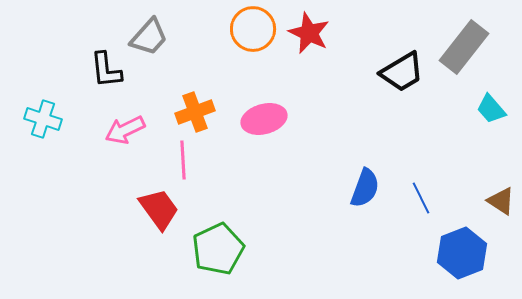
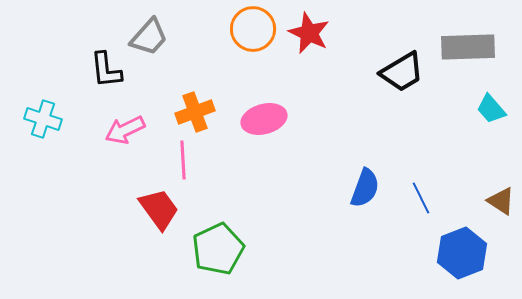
gray rectangle: moved 4 px right; rotated 50 degrees clockwise
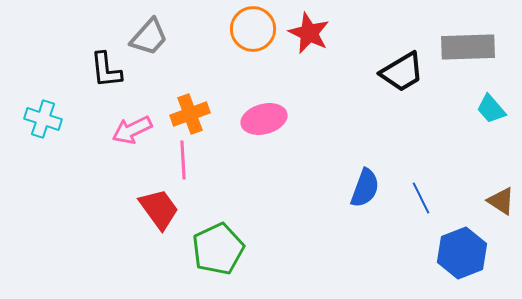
orange cross: moved 5 px left, 2 px down
pink arrow: moved 7 px right
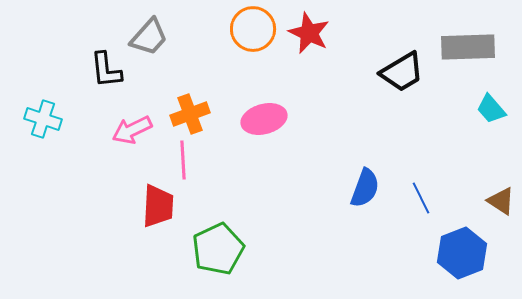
red trapezoid: moved 1 px left, 3 px up; rotated 39 degrees clockwise
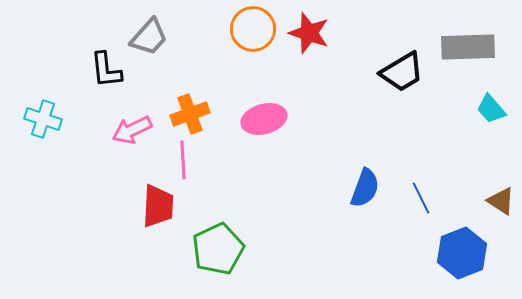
red star: rotated 6 degrees counterclockwise
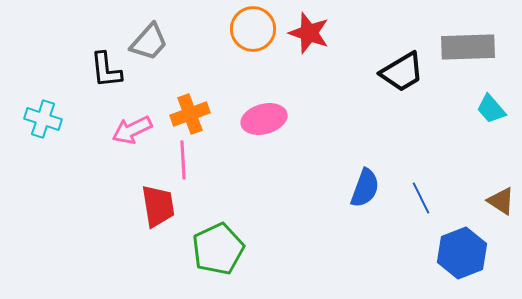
gray trapezoid: moved 5 px down
red trapezoid: rotated 12 degrees counterclockwise
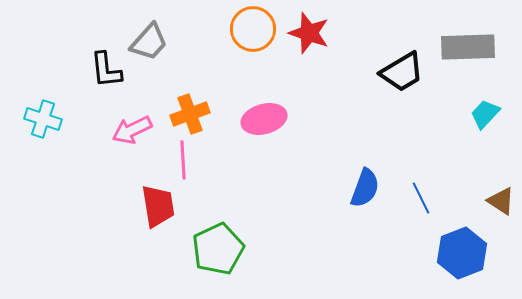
cyan trapezoid: moved 6 px left, 5 px down; rotated 84 degrees clockwise
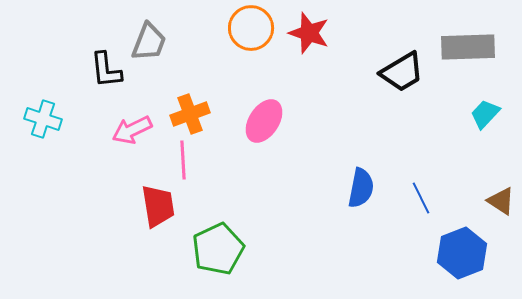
orange circle: moved 2 px left, 1 px up
gray trapezoid: rotated 21 degrees counterclockwise
pink ellipse: moved 2 px down; rotated 42 degrees counterclockwise
blue semicircle: moved 4 px left; rotated 9 degrees counterclockwise
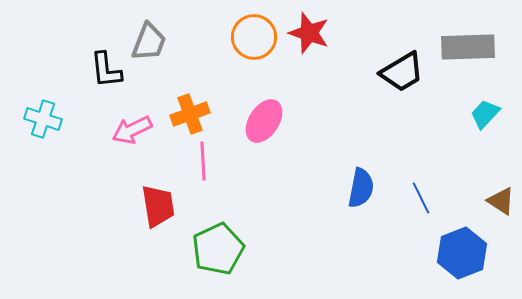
orange circle: moved 3 px right, 9 px down
pink line: moved 20 px right, 1 px down
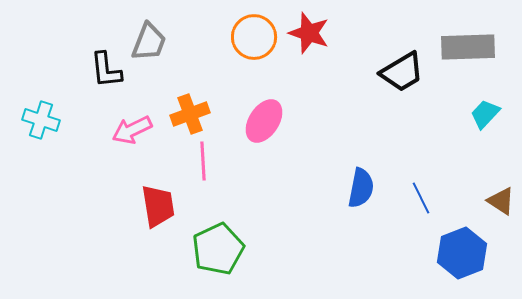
cyan cross: moved 2 px left, 1 px down
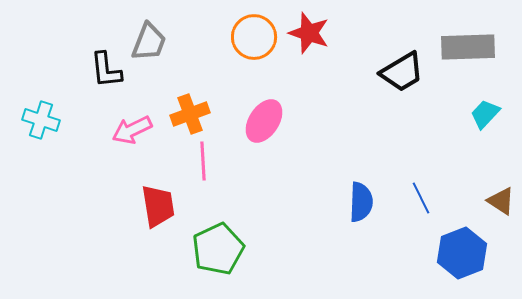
blue semicircle: moved 14 px down; rotated 9 degrees counterclockwise
